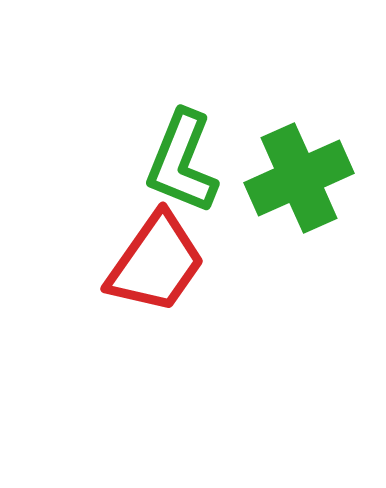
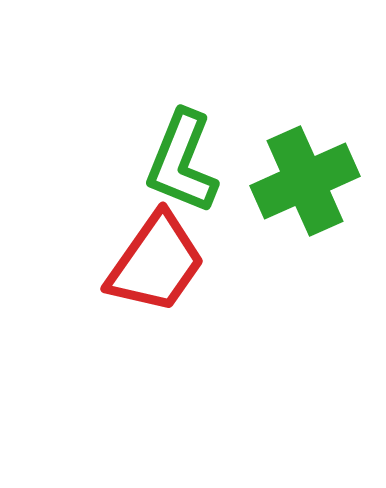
green cross: moved 6 px right, 3 px down
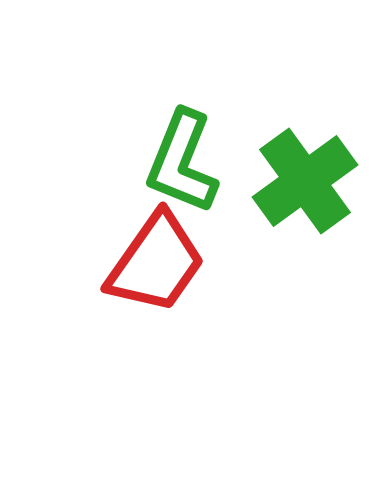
green cross: rotated 12 degrees counterclockwise
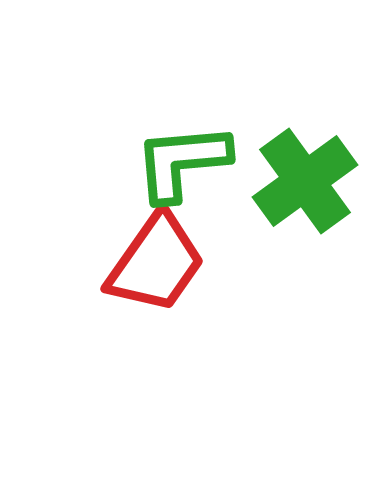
green L-shape: rotated 63 degrees clockwise
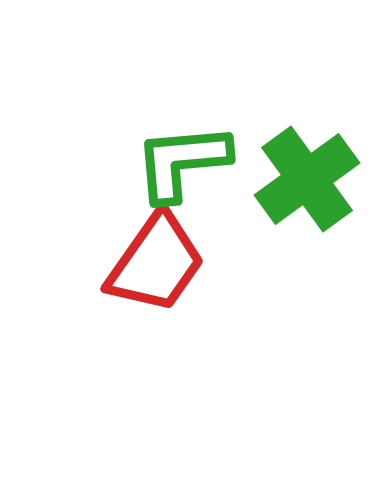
green cross: moved 2 px right, 2 px up
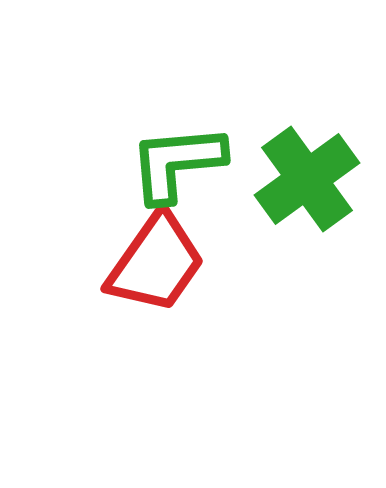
green L-shape: moved 5 px left, 1 px down
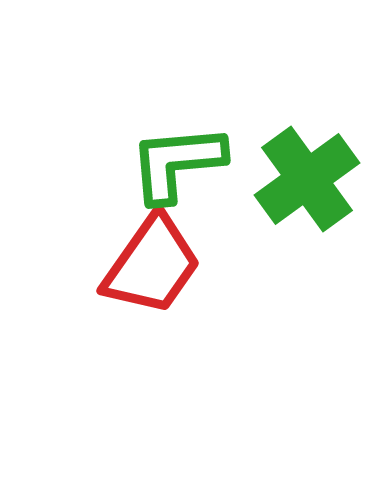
red trapezoid: moved 4 px left, 2 px down
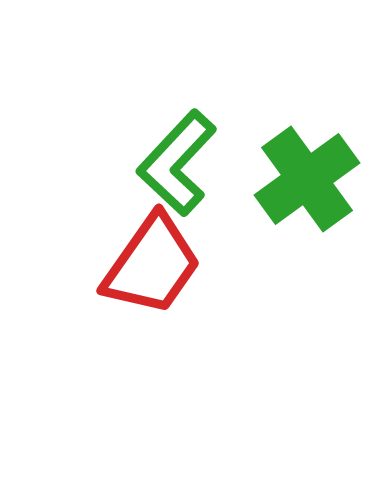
green L-shape: rotated 42 degrees counterclockwise
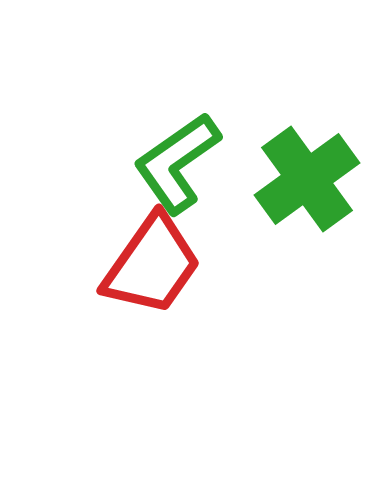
green L-shape: rotated 12 degrees clockwise
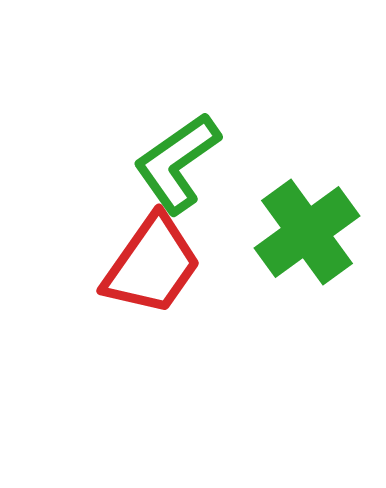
green cross: moved 53 px down
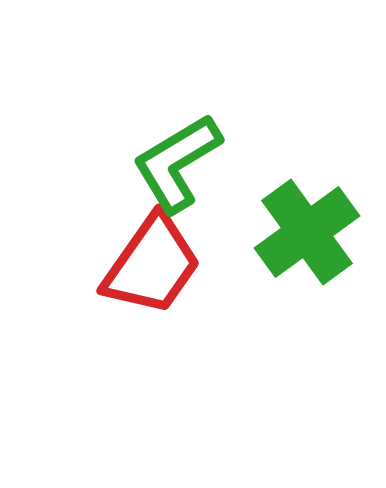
green L-shape: rotated 4 degrees clockwise
